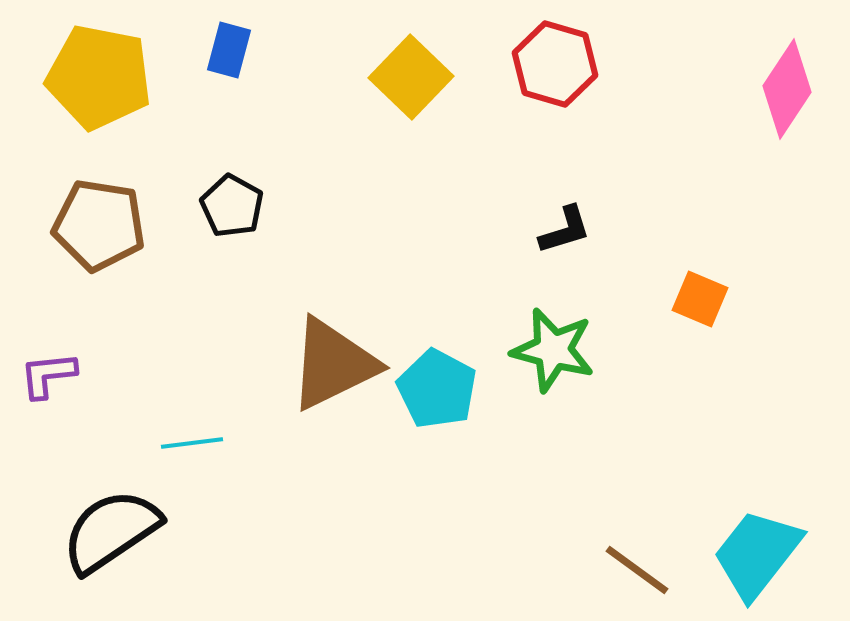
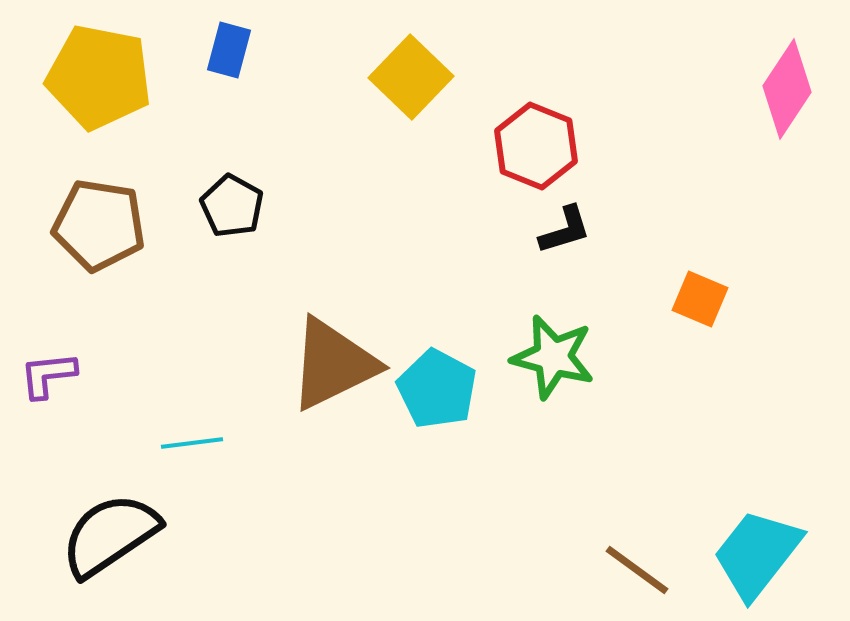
red hexagon: moved 19 px left, 82 px down; rotated 6 degrees clockwise
green star: moved 7 px down
black semicircle: moved 1 px left, 4 px down
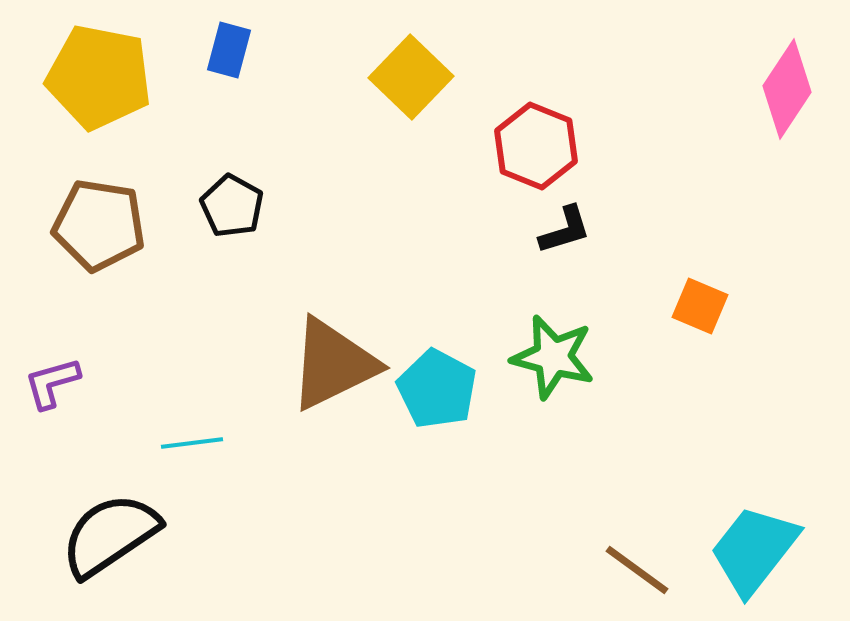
orange square: moved 7 px down
purple L-shape: moved 4 px right, 8 px down; rotated 10 degrees counterclockwise
cyan trapezoid: moved 3 px left, 4 px up
